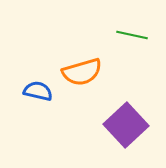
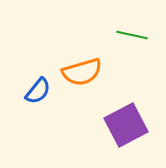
blue semicircle: rotated 116 degrees clockwise
purple square: rotated 15 degrees clockwise
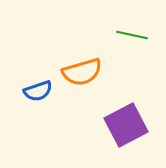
blue semicircle: rotated 32 degrees clockwise
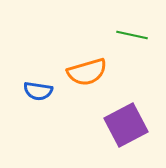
orange semicircle: moved 5 px right
blue semicircle: rotated 28 degrees clockwise
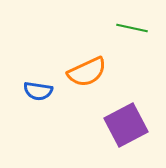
green line: moved 7 px up
orange semicircle: rotated 9 degrees counterclockwise
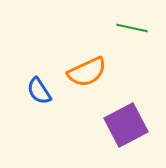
blue semicircle: moved 1 px right; rotated 48 degrees clockwise
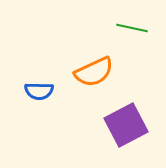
orange semicircle: moved 7 px right
blue semicircle: rotated 56 degrees counterclockwise
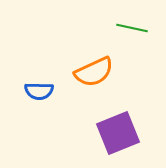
purple square: moved 8 px left, 8 px down; rotated 6 degrees clockwise
